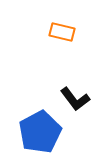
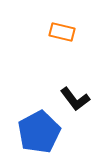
blue pentagon: moved 1 px left
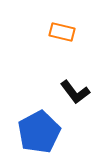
black L-shape: moved 7 px up
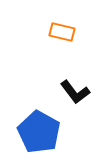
blue pentagon: rotated 15 degrees counterclockwise
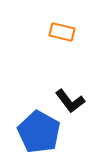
black L-shape: moved 5 px left, 9 px down
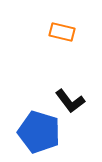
blue pentagon: rotated 12 degrees counterclockwise
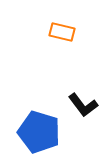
black L-shape: moved 13 px right, 4 px down
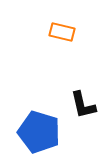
black L-shape: rotated 24 degrees clockwise
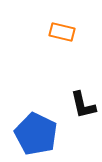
blue pentagon: moved 3 px left, 2 px down; rotated 9 degrees clockwise
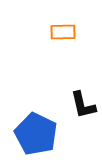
orange rectangle: moved 1 px right; rotated 15 degrees counterclockwise
